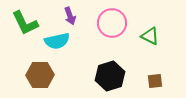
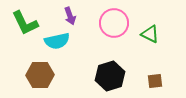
pink circle: moved 2 px right
green triangle: moved 2 px up
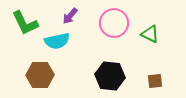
purple arrow: rotated 60 degrees clockwise
black hexagon: rotated 24 degrees clockwise
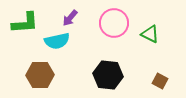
purple arrow: moved 2 px down
green L-shape: rotated 68 degrees counterclockwise
black hexagon: moved 2 px left, 1 px up
brown square: moved 5 px right; rotated 35 degrees clockwise
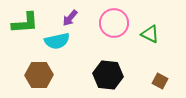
brown hexagon: moved 1 px left
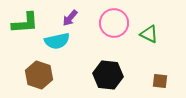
green triangle: moved 1 px left
brown hexagon: rotated 20 degrees clockwise
brown square: rotated 21 degrees counterclockwise
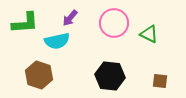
black hexagon: moved 2 px right, 1 px down
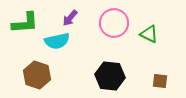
brown hexagon: moved 2 px left
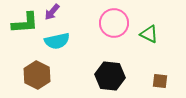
purple arrow: moved 18 px left, 6 px up
brown hexagon: rotated 8 degrees clockwise
